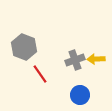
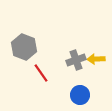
gray cross: moved 1 px right
red line: moved 1 px right, 1 px up
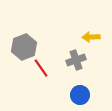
gray hexagon: rotated 20 degrees clockwise
yellow arrow: moved 5 px left, 22 px up
red line: moved 5 px up
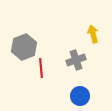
yellow arrow: moved 2 px right, 3 px up; rotated 78 degrees clockwise
red line: rotated 30 degrees clockwise
blue circle: moved 1 px down
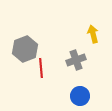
gray hexagon: moved 1 px right, 2 px down
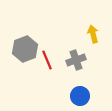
red line: moved 6 px right, 8 px up; rotated 18 degrees counterclockwise
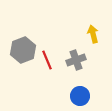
gray hexagon: moved 2 px left, 1 px down
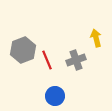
yellow arrow: moved 3 px right, 4 px down
blue circle: moved 25 px left
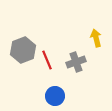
gray cross: moved 2 px down
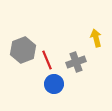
blue circle: moved 1 px left, 12 px up
